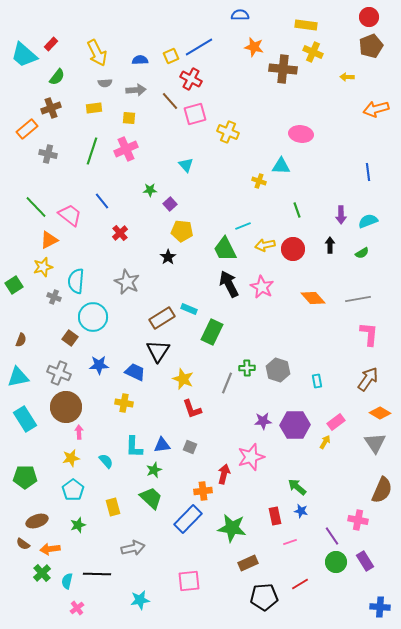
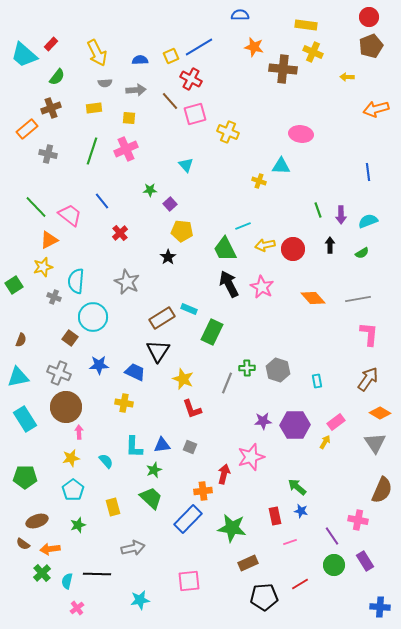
green line at (297, 210): moved 21 px right
green circle at (336, 562): moved 2 px left, 3 px down
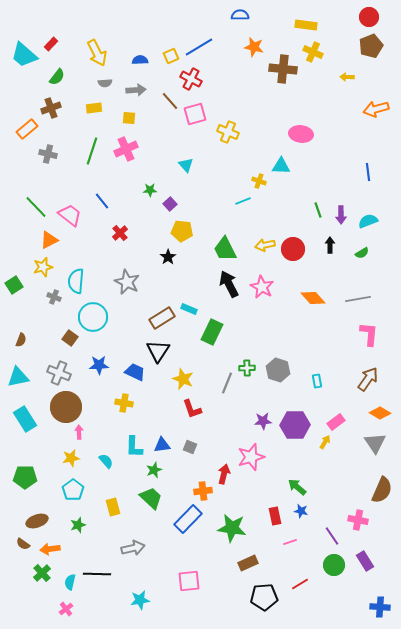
cyan line at (243, 226): moved 25 px up
cyan semicircle at (67, 581): moved 3 px right, 1 px down
pink cross at (77, 608): moved 11 px left, 1 px down
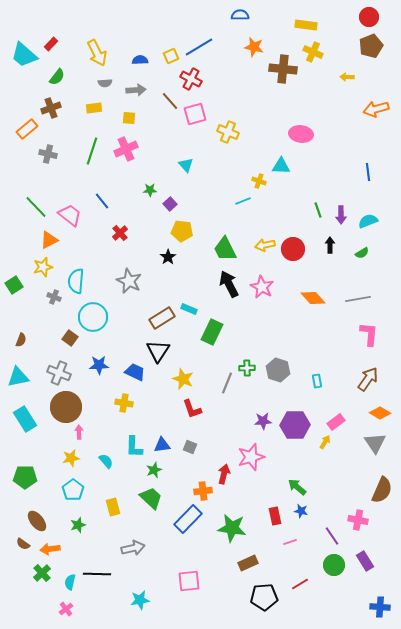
gray star at (127, 282): moved 2 px right, 1 px up
brown ellipse at (37, 521): rotated 70 degrees clockwise
